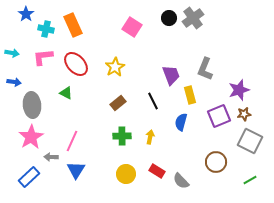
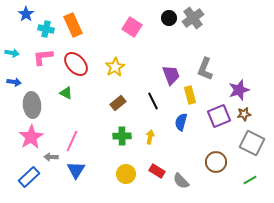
gray square: moved 2 px right, 2 px down
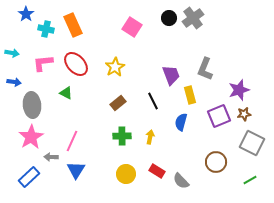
pink L-shape: moved 6 px down
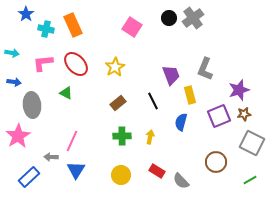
pink star: moved 13 px left, 1 px up
yellow circle: moved 5 px left, 1 px down
